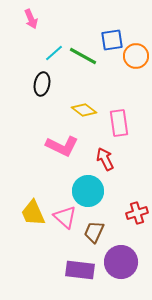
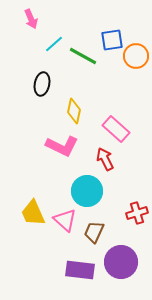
cyan line: moved 9 px up
yellow diamond: moved 10 px left, 1 px down; rotated 65 degrees clockwise
pink rectangle: moved 3 px left, 6 px down; rotated 40 degrees counterclockwise
cyan circle: moved 1 px left
pink triangle: moved 3 px down
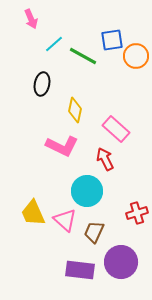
yellow diamond: moved 1 px right, 1 px up
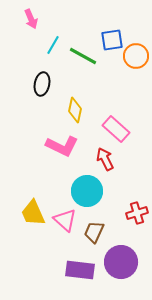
cyan line: moved 1 px left, 1 px down; rotated 18 degrees counterclockwise
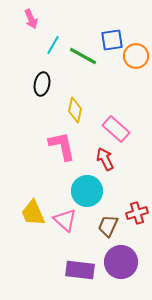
pink L-shape: rotated 128 degrees counterclockwise
brown trapezoid: moved 14 px right, 6 px up
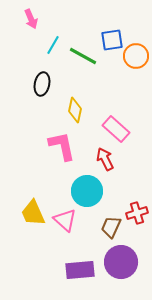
brown trapezoid: moved 3 px right, 1 px down
purple rectangle: rotated 12 degrees counterclockwise
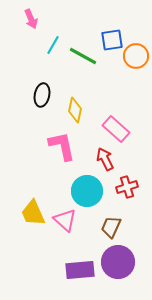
black ellipse: moved 11 px down
red cross: moved 10 px left, 26 px up
purple circle: moved 3 px left
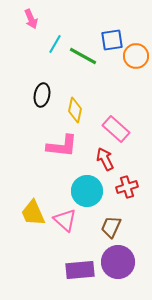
cyan line: moved 2 px right, 1 px up
pink L-shape: rotated 108 degrees clockwise
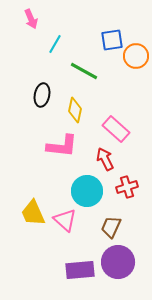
green line: moved 1 px right, 15 px down
